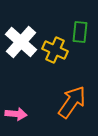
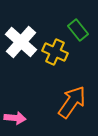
green rectangle: moved 2 px left, 2 px up; rotated 45 degrees counterclockwise
yellow cross: moved 2 px down
pink arrow: moved 1 px left, 4 px down
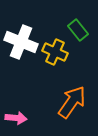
white cross: rotated 20 degrees counterclockwise
pink arrow: moved 1 px right
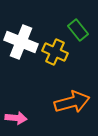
orange arrow: rotated 40 degrees clockwise
